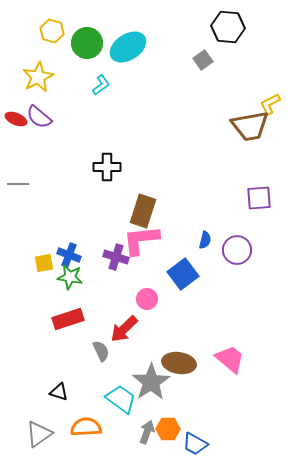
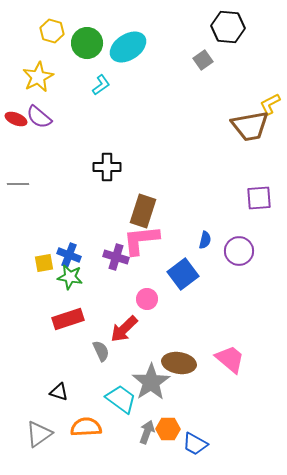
purple circle: moved 2 px right, 1 px down
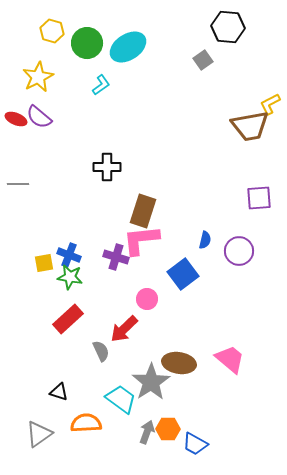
red rectangle: rotated 24 degrees counterclockwise
orange semicircle: moved 4 px up
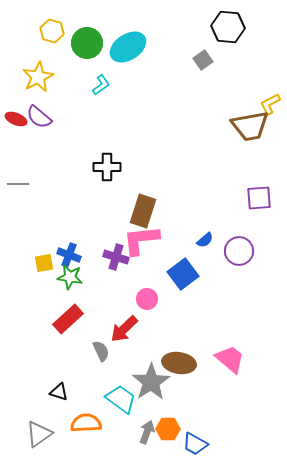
blue semicircle: rotated 36 degrees clockwise
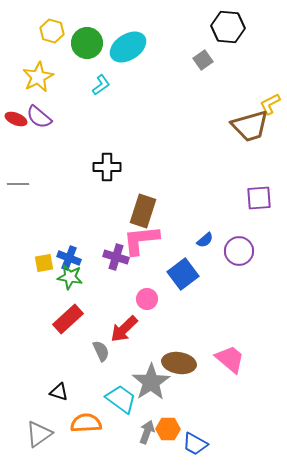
brown trapezoid: rotated 6 degrees counterclockwise
blue cross: moved 3 px down
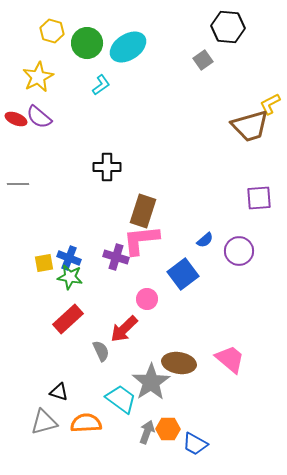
gray triangle: moved 5 px right, 12 px up; rotated 20 degrees clockwise
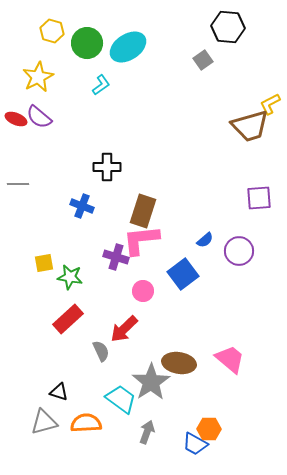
blue cross: moved 13 px right, 52 px up
pink circle: moved 4 px left, 8 px up
orange hexagon: moved 41 px right
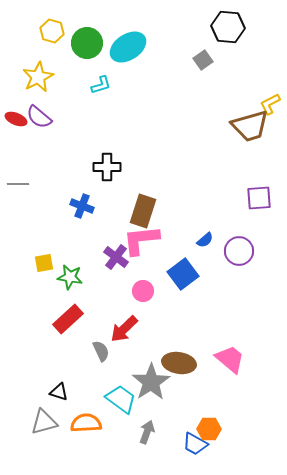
cyan L-shape: rotated 20 degrees clockwise
purple cross: rotated 20 degrees clockwise
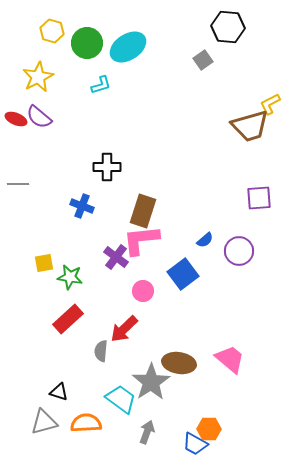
gray semicircle: rotated 150 degrees counterclockwise
